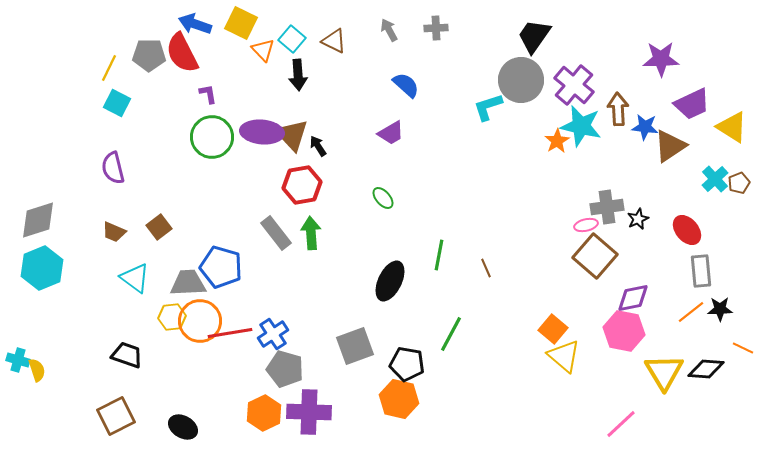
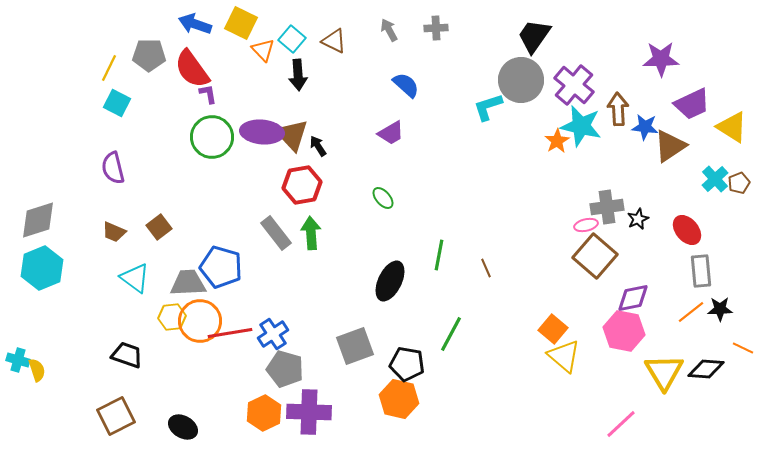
red semicircle at (182, 53): moved 10 px right, 16 px down; rotated 9 degrees counterclockwise
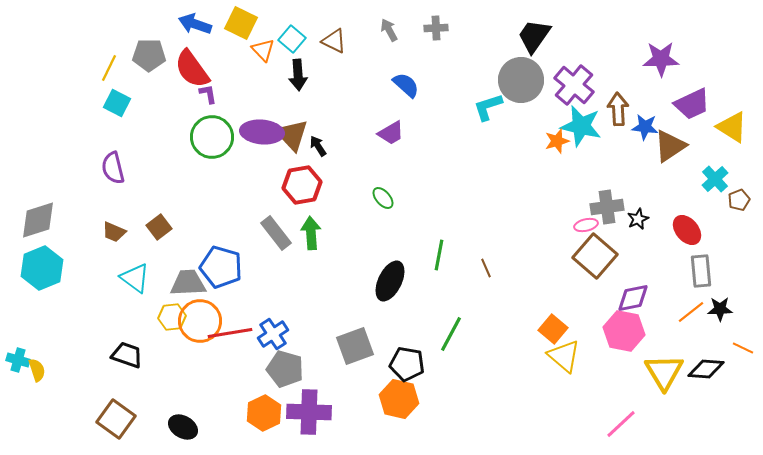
orange star at (557, 141): rotated 15 degrees clockwise
brown pentagon at (739, 183): moved 17 px down
brown square at (116, 416): moved 3 px down; rotated 27 degrees counterclockwise
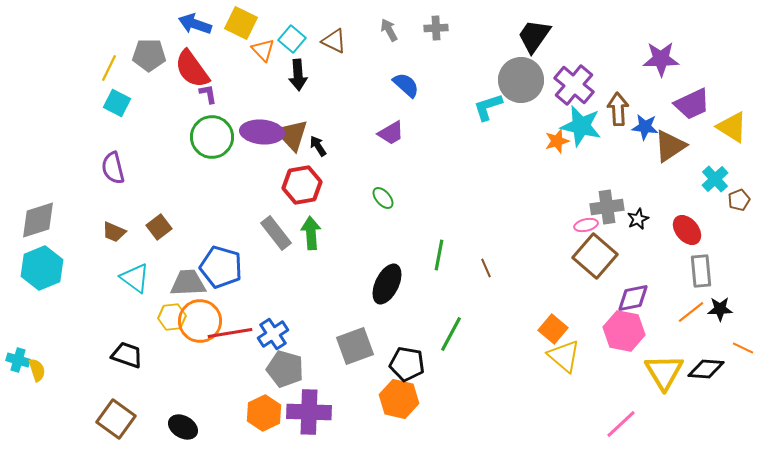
black ellipse at (390, 281): moved 3 px left, 3 px down
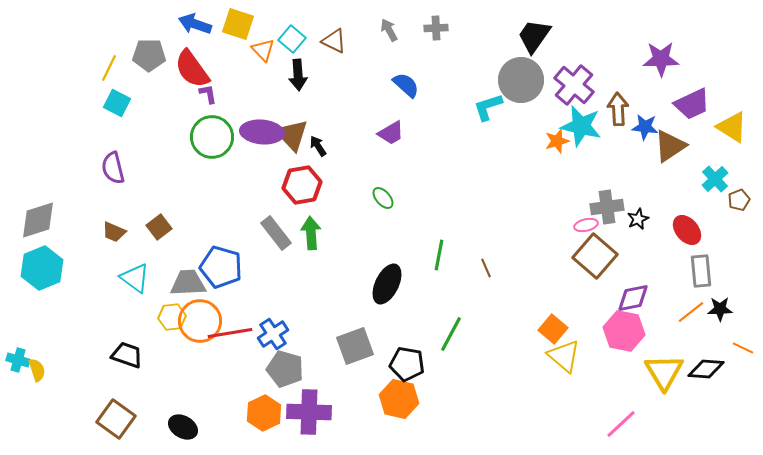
yellow square at (241, 23): moved 3 px left, 1 px down; rotated 8 degrees counterclockwise
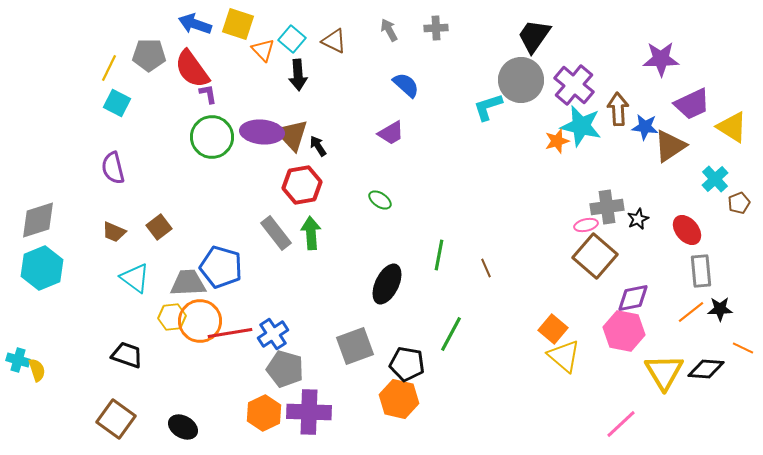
green ellipse at (383, 198): moved 3 px left, 2 px down; rotated 15 degrees counterclockwise
brown pentagon at (739, 200): moved 3 px down
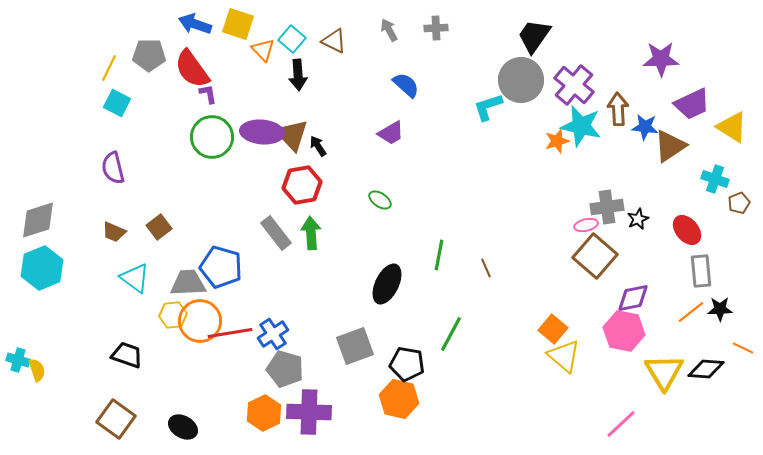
cyan cross at (715, 179): rotated 28 degrees counterclockwise
yellow hexagon at (172, 317): moved 1 px right, 2 px up
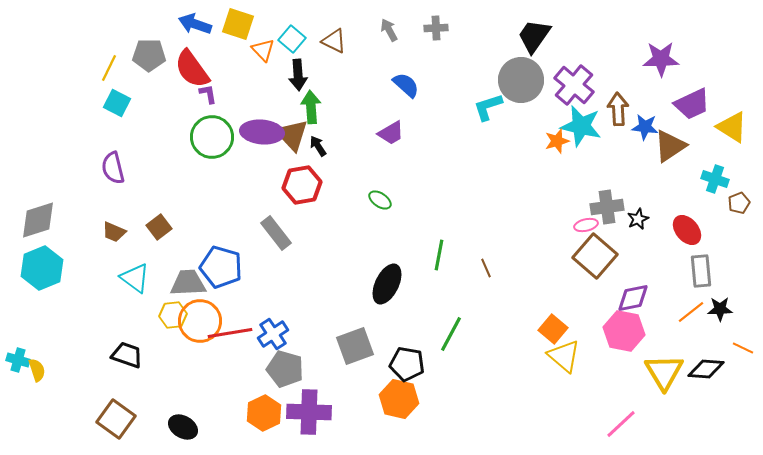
green arrow at (311, 233): moved 126 px up
